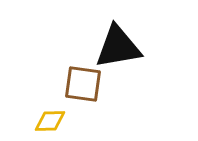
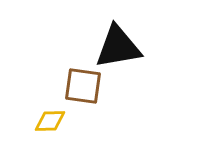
brown square: moved 2 px down
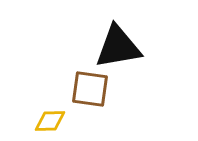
brown square: moved 7 px right, 3 px down
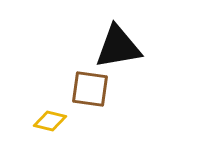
yellow diamond: rotated 16 degrees clockwise
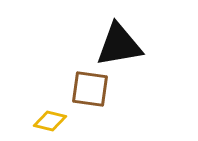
black triangle: moved 1 px right, 2 px up
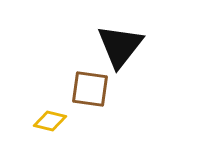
black triangle: moved 1 px right, 1 px down; rotated 42 degrees counterclockwise
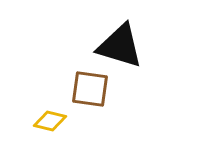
black triangle: rotated 51 degrees counterclockwise
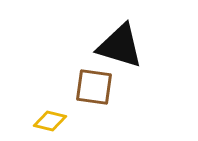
brown square: moved 4 px right, 2 px up
